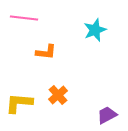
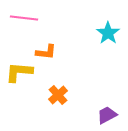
cyan star: moved 13 px right, 3 px down; rotated 15 degrees counterclockwise
yellow L-shape: moved 31 px up
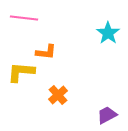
yellow L-shape: moved 2 px right
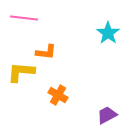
orange cross: rotated 18 degrees counterclockwise
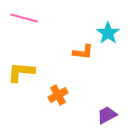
pink line: rotated 8 degrees clockwise
orange L-shape: moved 37 px right
orange cross: rotated 30 degrees clockwise
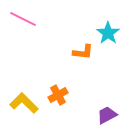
pink line: moved 1 px left, 1 px down; rotated 12 degrees clockwise
yellow L-shape: moved 3 px right, 31 px down; rotated 40 degrees clockwise
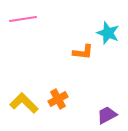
pink line: rotated 36 degrees counterclockwise
cyan star: rotated 15 degrees counterclockwise
orange cross: moved 4 px down
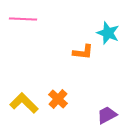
pink line: rotated 12 degrees clockwise
orange cross: rotated 18 degrees counterclockwise
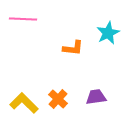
cyan star: rotated 25 degrees clockwise
orange L-shape: moved 10 px left, 4 px up
purple trapezoid: moved 11 px left, 18 px up; rotated 20 degrees clockwise
